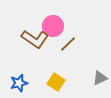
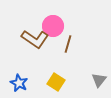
brown line: rotated 30 degrees counterclockwise
gray triangle: moved 1 px left, 2 px down; rotated 28 degrees counterclockwise
blue star: rotated 30 degrees counterclockwise
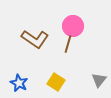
pink circle: moved 20 px right
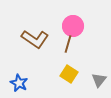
yellow square: moved 13 px right, 8 px up
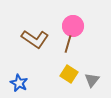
gray triangle: moved 7 px left
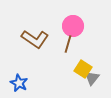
yellow square: moved 14 px right, 5 px up
gray triangle: moved 2 px up
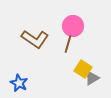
gray triangle: rotated 21 degrees clockwise
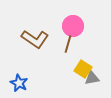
gray triangle: rotated 21 degrees clockwise
